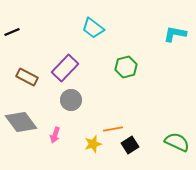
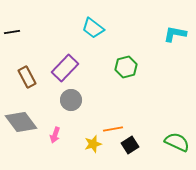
black line: rotated 14 degrees clockwise
brown rectangle: rotated 35 degrees clockwise
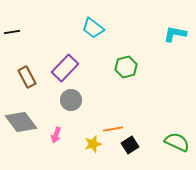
pink arrow: moved 1 px right
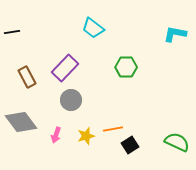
green hexagon: rotated 15 degrees clockwise
yellow star: moved 7 px left, 8 px up
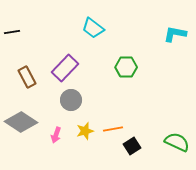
gray diamond: rotated 20 degrees counterclockwise
yellow star: moved 1 px left, 5 px up
black square: moved 2 px right, 1 px down
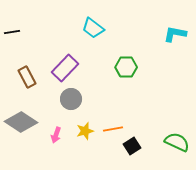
gray circle: moved 1 px up
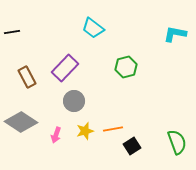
green hexagon: rotated 15 degrees counterclockwise
gray circle: moved 3 px right, 2 px down
green semicircle: rotated 45 degrees clockwise
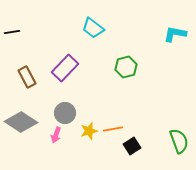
gray circle: moved 9 px left, 12 px down
yellow star: moved 4 px right
green semicircle: moved 2 px right, 1 px up
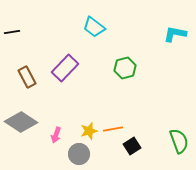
cyan trapezoid: moved 1 px right, 1 px up
green hexagon: moved 1 px left, 1 px down
gray circle: moved 14 px right, 41 px down
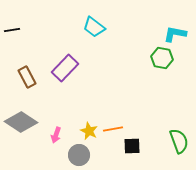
black line: moved 2 px up
green hexagon: moved 37 px right, 10 px up; rotated 25 degrees clockwise
yellow star: rotated 30 degrees counterclockwise
black square: rotated 30 degrees clockwise
gray circle: moved 1 px down
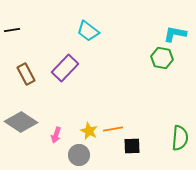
cyan trapezoid: moved 6 px left, 4 px down
brown rectangle: moved 1 px left, 3 px up
green semicircle: moved 1 px right, 3 px up; rotated 25 degrees clockwise
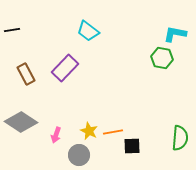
orange line: moved 3 px down
